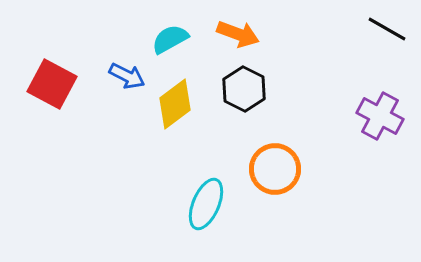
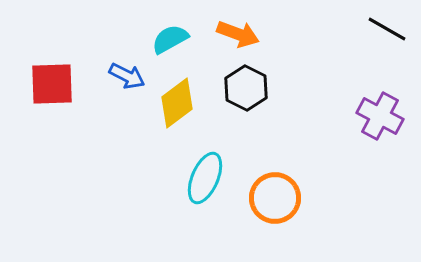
red square: rotated 30 degrees counterclockwise
black hexagon: moved 2 px right, 1 px up
yellow diamond: moved 2 px right, 1 px up
orange circle: moved 29 px down
cyan ellipse: moved 1 px left, 26 px up
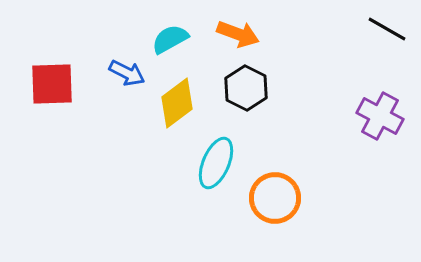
blue arrow: moved 3 px up
cyan ellipse: moved 11 px right, 15 px up
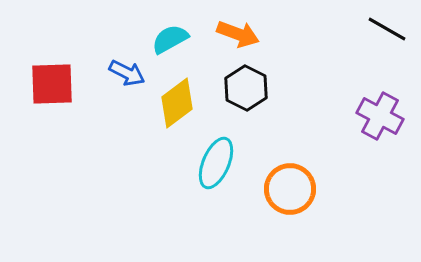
orange circle: moved 15 px right, 9 px up
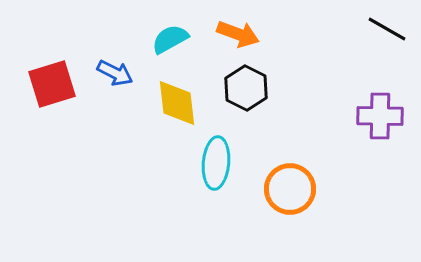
blue arrow: moved 12 px left
red square: rotated 15 degrees counterclockwise
yellow diamond: rotated 60 degrees counterclockwise
purple cross: rotated 27 degrees counterclockwise
cyan ellipse: rotated 18 degrees counterclockwise
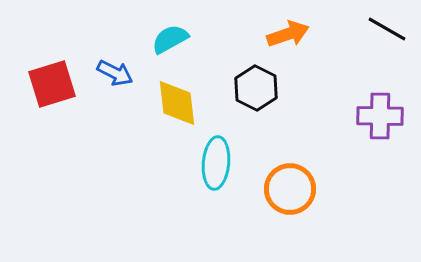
orange arrow: moved 50 px right; rotated 39 degrees counterclockwise
black hexagon: moved 10 px right
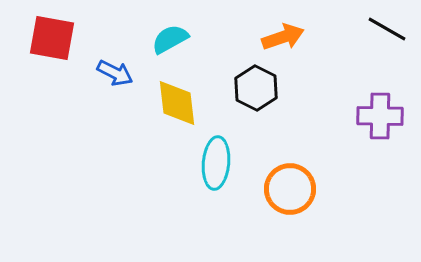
orange arrow: moved 5 px left, 3 px down
red square: moved 46 px up; rotated 27 degrees clockwise
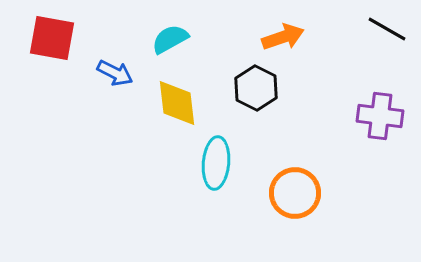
purple cross: rotated 6 degrees clockwise
orange circle: moved 5 px right, 4 px down
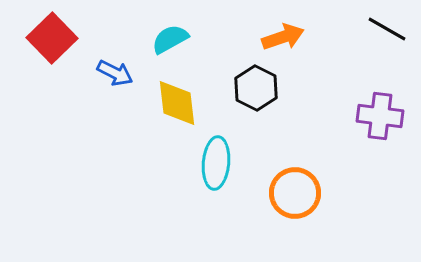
red square: rotated 36 degrees clockwise
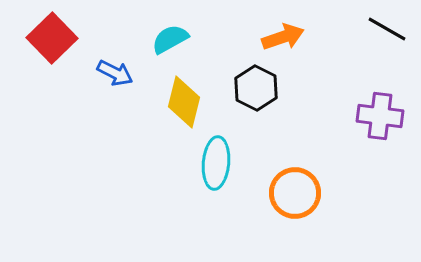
yellow diamond: moved 7 px right, 1 px up; rotated 21 degrees clockwise
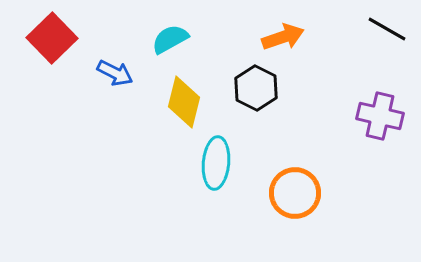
purple cross: rotated 6 degrees clockwise
